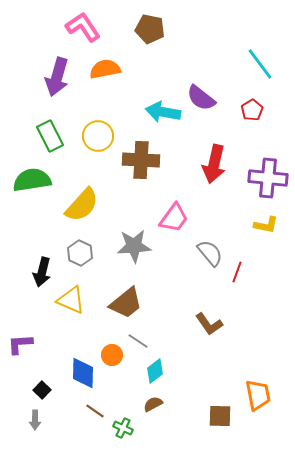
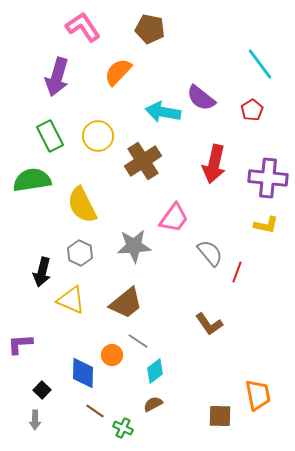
orange semicircle: moved 13 px right, 3 px down; rotated 36 degrees counterclockwise
brown cross: moved 2 px right, 1 px down; rotated 36 degrees counterclockwise
yellow semicircle: rotated 111 degrees clockwise
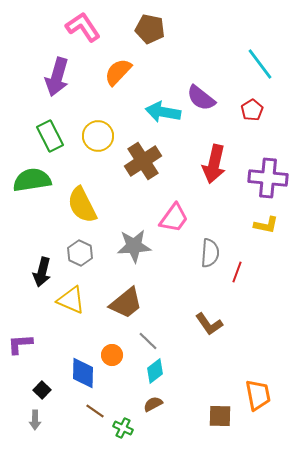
gray semicircle: rotated 44 degrees clockwise
gray line: moved 10 px right; rotated 10 degrees clockwise
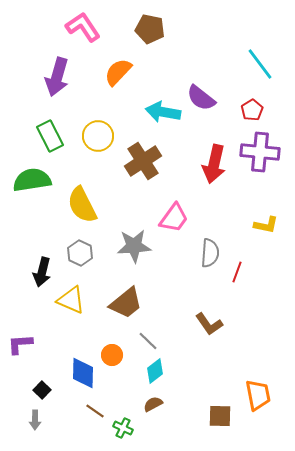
purple cross: moved 8 px left, 26 px up
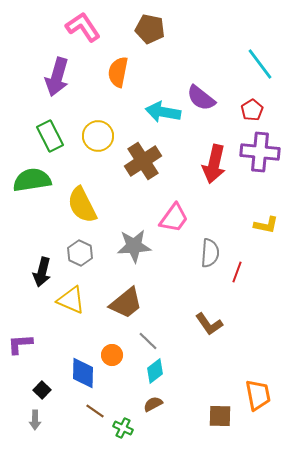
orange semicircle: rotated 32 degrees counterclockwise
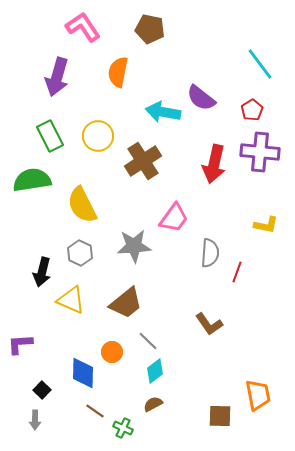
orange circle: moved 3 px up
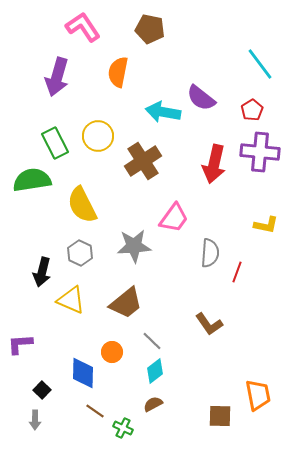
green rectangle: moved 5 px right, 7 px down
gray line: moved 4 px right
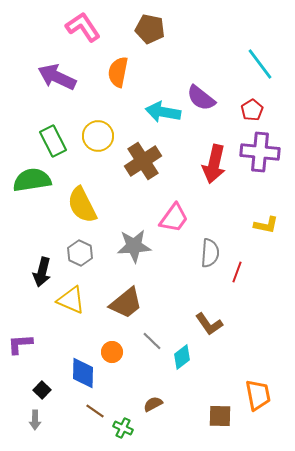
purple arrow: rotated 99 degrees clockwise
green rectangle: moved 2 px left, 2 px up
cyan diamond: moved 27 px right, 14 px up
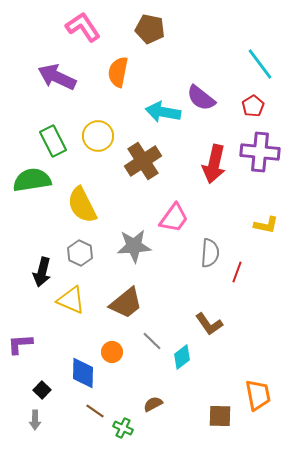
red pentagon: moved 1 px right, 4 px up
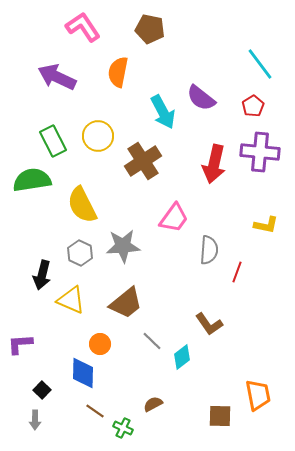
cyan arrow: rotated 128 degrees counterclockwise
gray star: moved 11 px left
gray semicircle: moved 1 px left, 3 px up
black arrow: moved 3 px down
orange circle: moved 12 px left, 8 px up
